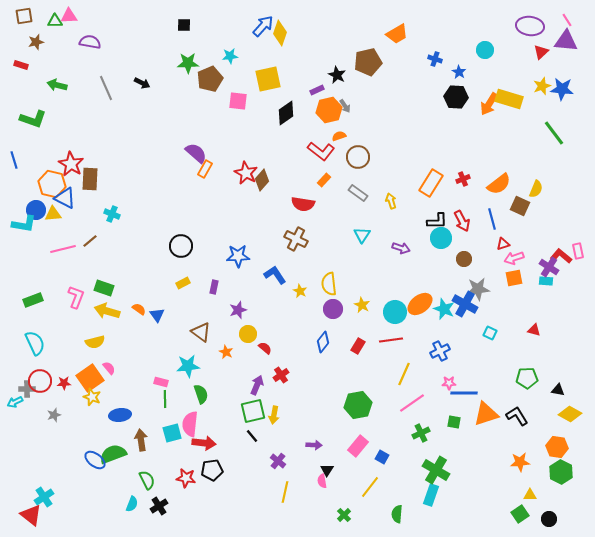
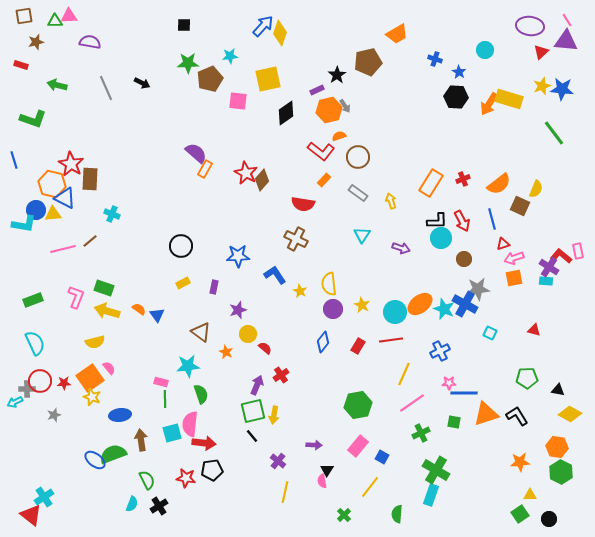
black star at (337, 75): rotated 12 degrees clockwise
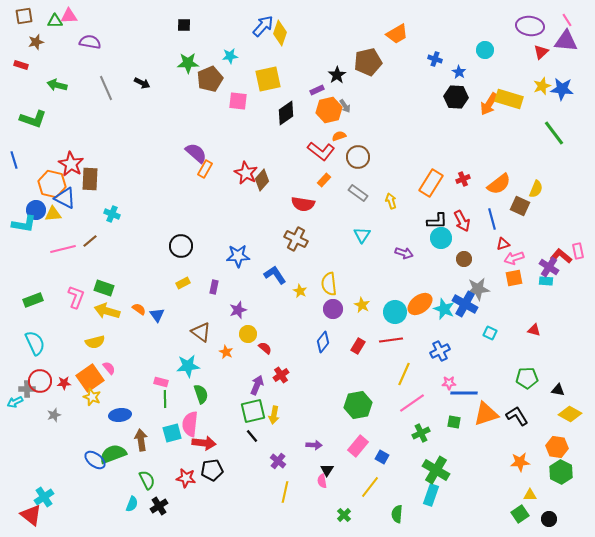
purple arrow at (401, 248): moved 3 px right, 5 px down
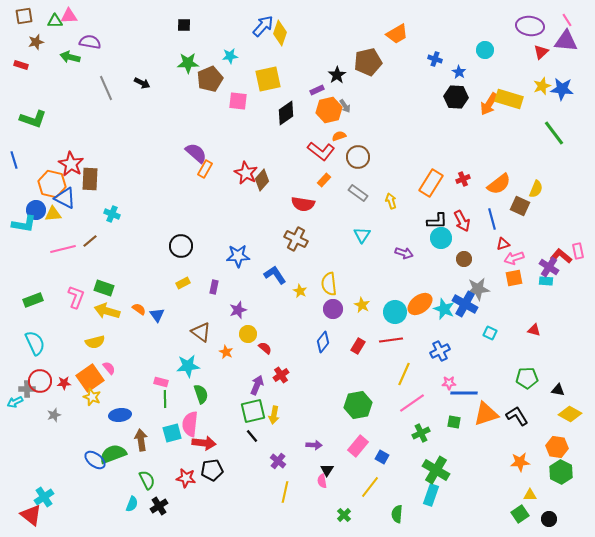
green arrow at (57, 85): moved 13 px right, 28 px up
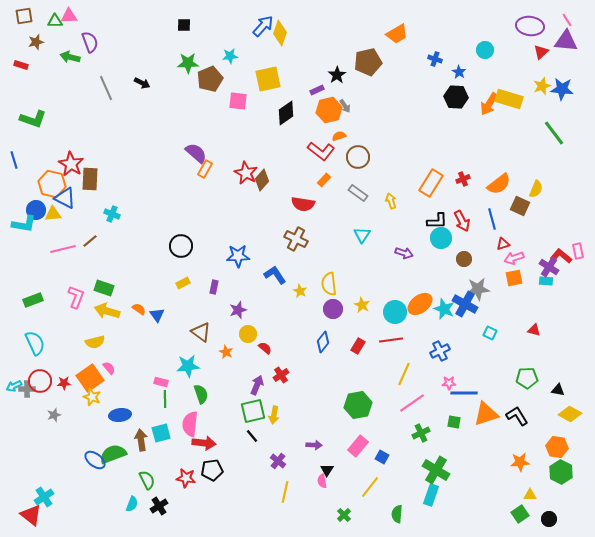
purple semicircle at (90, 42): rotated 60 degrees clockwise
cyan arrow at (15, 402): moved 1 px left, 16 px up
cyan square at (172, 433): moved 11 px left
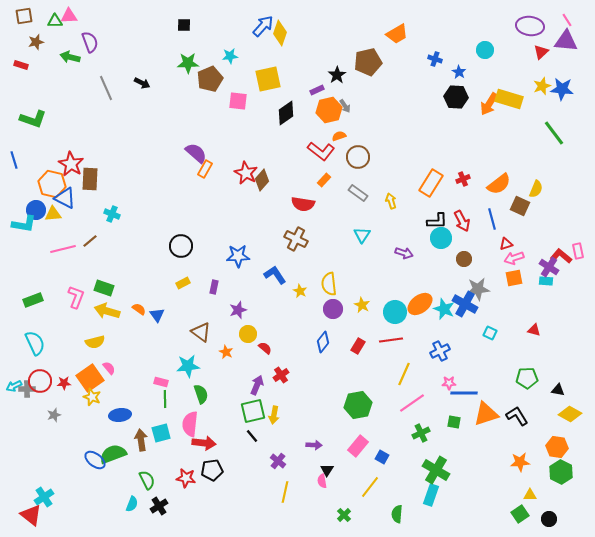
red triangle at (503, 244): moved 3 px right
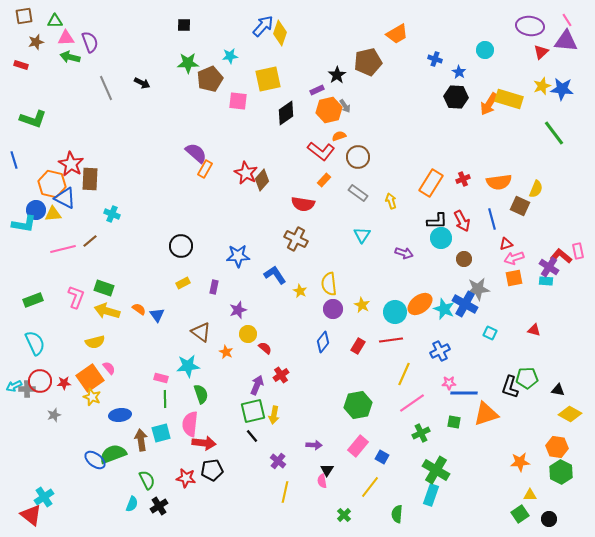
pink triangle at (69, 16): moved 3 px left, 22 px down
orange semicircle at (499, 184): moved 2 px up; rotated 30 degrees clockwise
pink rectangle at (161, 382): moved 4 px up
black L-shape at (517, 416): moved 7 px left, 29 px up; rotated 130 degrees counterclockwise
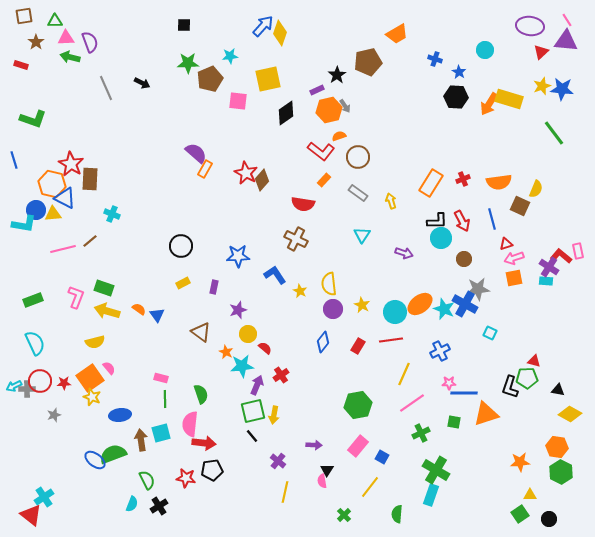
brown star at (36, 42): rotated 21 degrees counterclockwise
red triangle at (534, 330): moved 31 px down
cyan star at (188, 366): moved 54 px right
